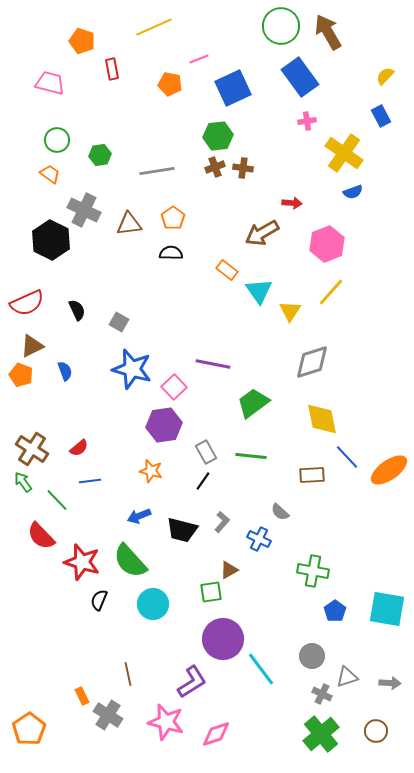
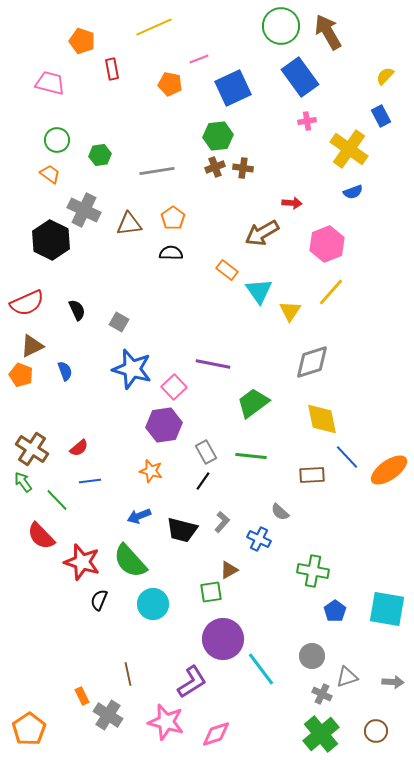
yellow cross at (344, 153): moved 5 px right, 4 px up
gray arrow at (390, 683): moved 3 px right, 1 px up
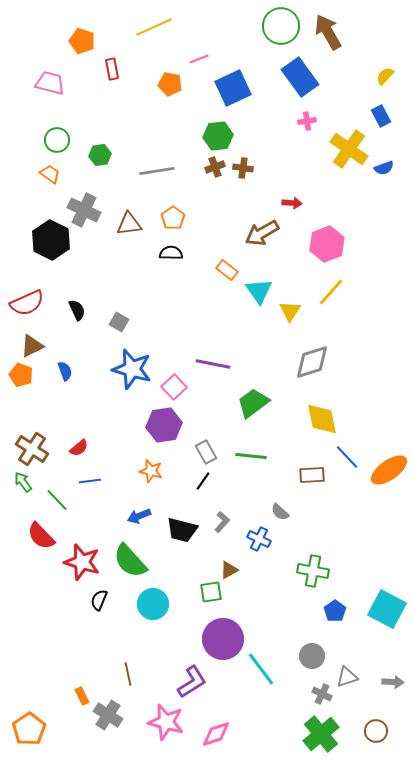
blue semicircle at (353, 192): moved 31 px right, 24 px up
cyan square at (387, 609): rotated 18 degrees clockwise
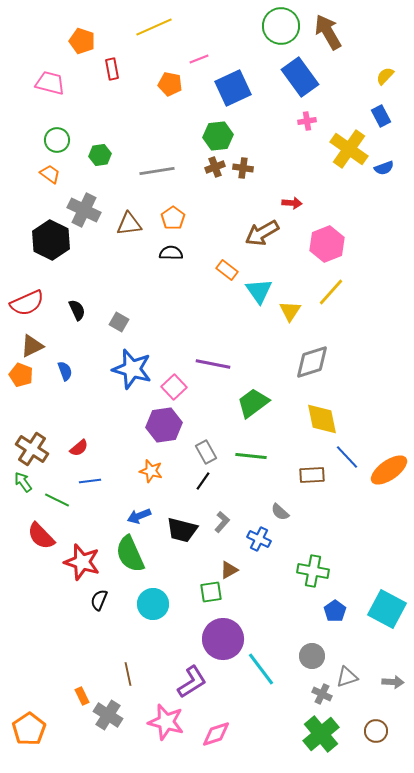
green line at (57, 500): rotated 20 degrees counterclockwise
green semicircle at (130, 561): moved 7 px up; rotated 18 degrees clockwise
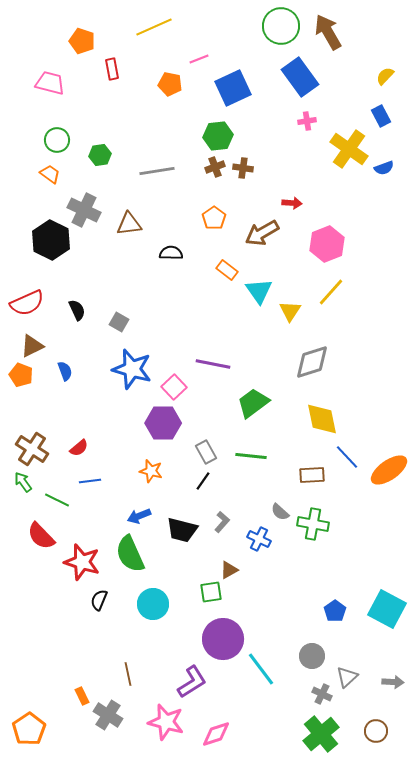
orange pentagon at (173, 218): moved 41 px right
purple hexagon at (164, 425): moved 1 px left, 2 px up; rotated 8 degrees clockwise
green cross at (313, 571): moved 47 px up
gray triangle at (347, 677): rotated 25 degrees counterclockwise
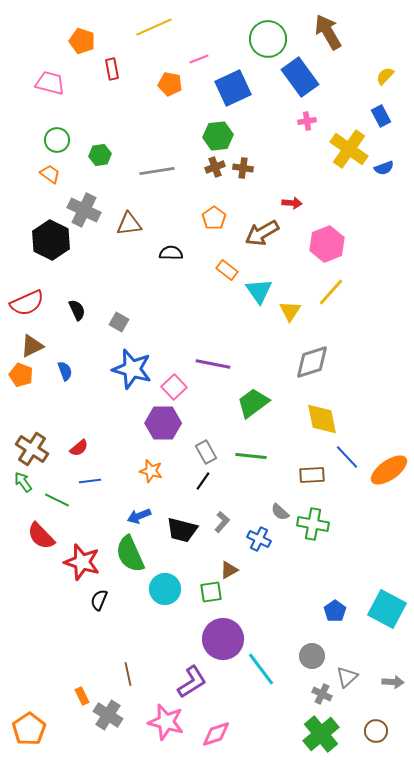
green circle at (281, 26): moved 13 px left, 13 px down
cyan circle at (153, 604): moved 12 px right, 15 px up
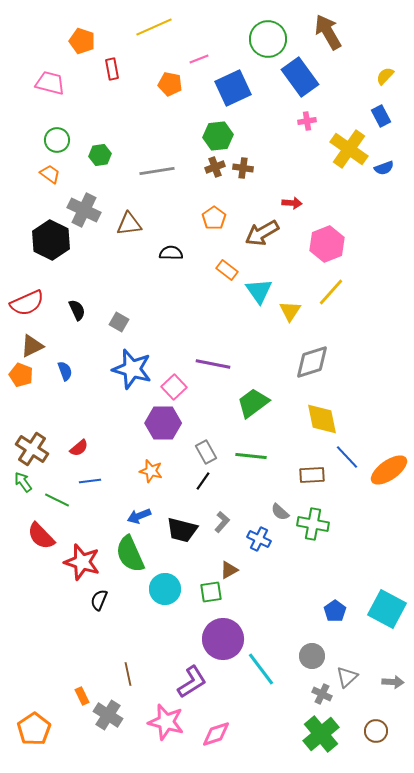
orange pentagon at (29, 729): moved 5 px right
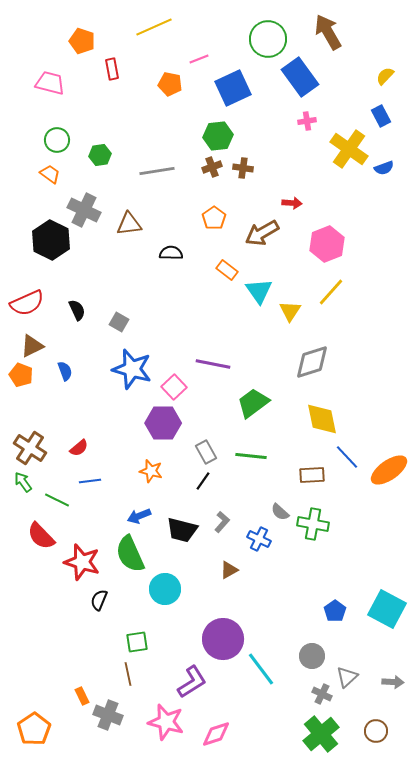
brown cross at (215, 167): moved 3 px left
brown cross at (32, 449): moved 2 px left, 1 px up
green square at (211, 592): moved 74 px left, 50 px down
gray cross at (108, 715): rotated 12 degrees counterclockwise
